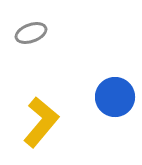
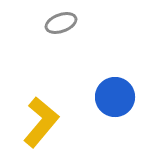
gray ellipse: moved 30 px right, 10 px up
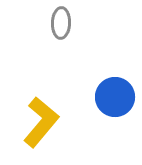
gray ellipse: rotated 68 degrees counterclockwise
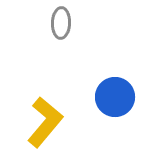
yellow L-shape: moved 4 px right
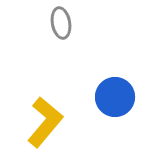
gray ellipse: rotated 12 degrees counterclockwise
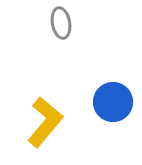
blue circle: moved 2 px left, 5 px down
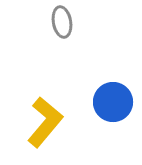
gray ellipse: moved 1 px right, 1 px up
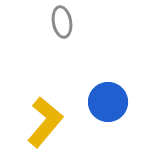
blue circle: moved 5 px left
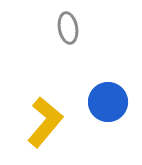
gray ellipse: moved 6 px right, 6 px down
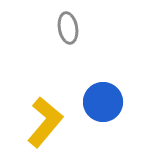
blue circle: moved 5 px left
